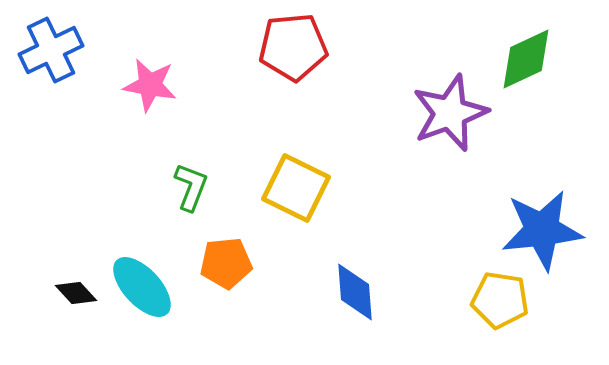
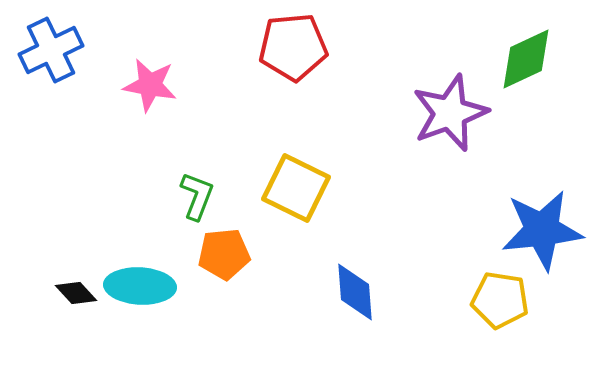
green L-shape: moved 6 px right, 9 px down
orange pentagon: moved 2 px left, 9 px up
cyan ellipse: moved 2 px left, 1 px up; rotated 44 degrees counterclockwise
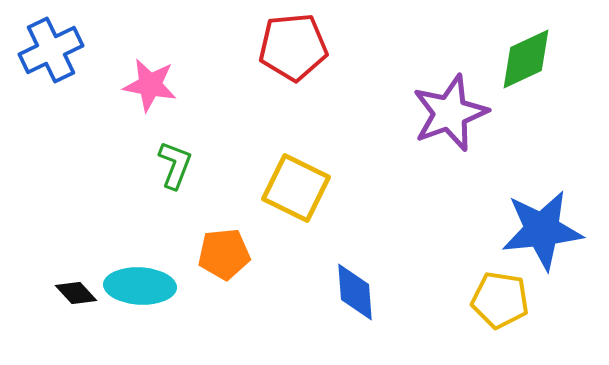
green L-shape: moved 22 px left, 31 px up
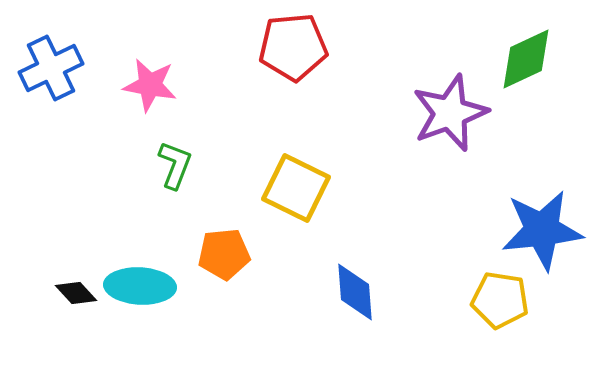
blue cross: moved 18 px down
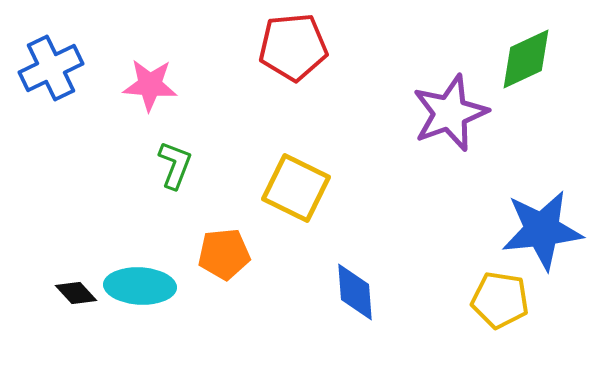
pink star: rotated 6 degrees counterclockwise
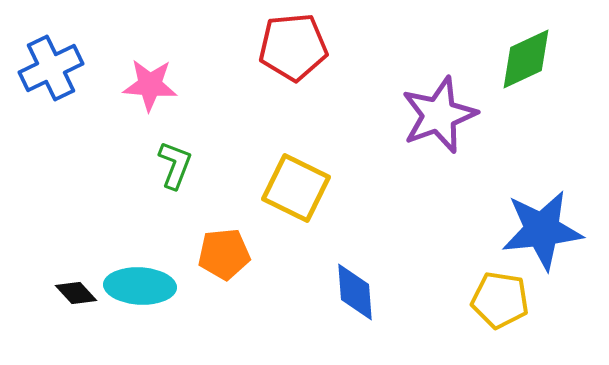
purple star: moved 11 px left, 2 px down
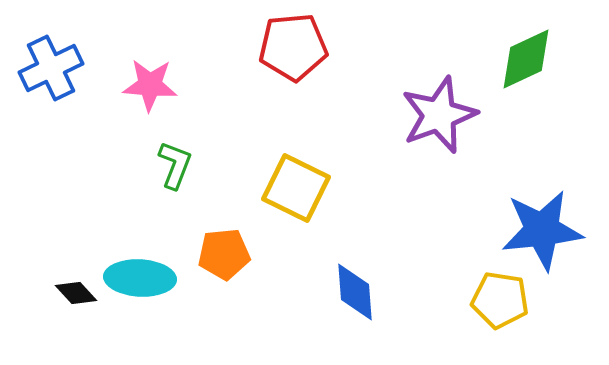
cyan ellipse: moved 8 px up
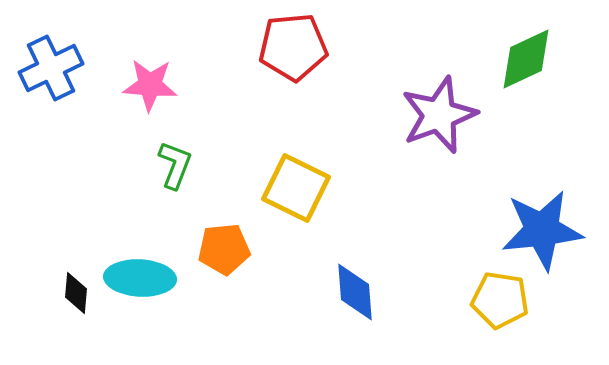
orange pentagon: moved 5 px up
black diamond: rotated 48 degrees clockwise
